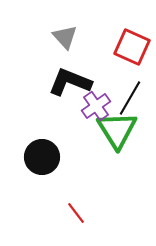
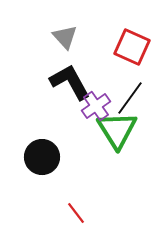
black L-shape: rotated 39 degrees clockwise
black line: rotated 6 degrees clockwise
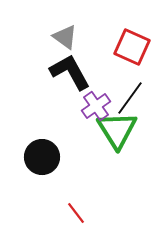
gray triangle: rotated 12 degrees counterclockwise
black L-shape: moved 10 px up
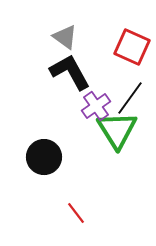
black circle: moved 2 px right
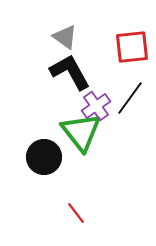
red square: rotated 30 degrees counterclockwise
green triangle: moved 36 px left, 2 px down; rotated 6 degrees counterclockwise
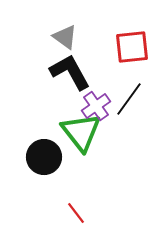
black line: moved 1 px left, 1 px down
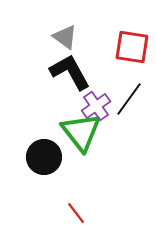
red square: rotated 15 degrees clockwise
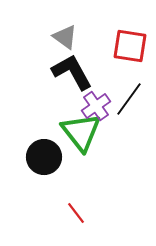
red square: moved 2 px left, 1 px up
black L-shape: moved 2 px right
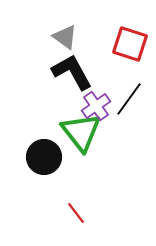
red square: moved 2 px up; rotated 9 degrees clockwise
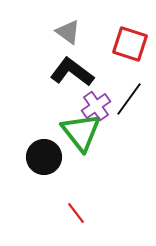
gray triangle: moved 3 px right, 5 px up
black L-shape: rotated 24 degrees counterclockwise
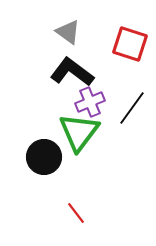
black line: moved 3 px right, 9 px down
purple cross: moved 6 px left, 4 px up; rotated 12 degrees clockwise
green triangle: moved 2 px left; rotated 15 degrees clockwise
